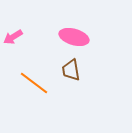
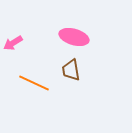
pink arrow: moved 6 px down
orange line: rotated 12 degrees counterclockwise
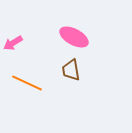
pink ellipse: rotated 12 degrees clockwise
orange line: moved 7 px left
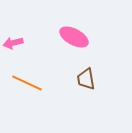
pink arrow: rotated 18 degrees clockwise
brown trapezoid: moved 15 px right, 9 px down
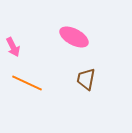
pink arrow: moved 4 px down; rotated 102 degrees counterclockwise
brown trapezoid: rotated 20 degrees clockwise
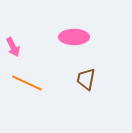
pink ellipse: rotated 28 degrees counterclockwise
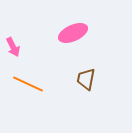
pink ellipse: moved 1 px left, 4 px up; rotated 24 degrees counterclockwise
orange line: moved 1 px right, 1 px down
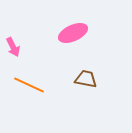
brown trapezoid: rotated 90 degrees clockwise
orange line: moved 1 px right, 1 px down
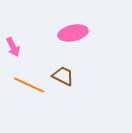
pink ellipse: rotated 12 degrees clockwise
brown trapezoid: moved 23 px left, 3 px up; rotated 15 degrees clockwise
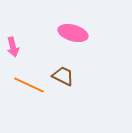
pink ellipse: rotated 28 degrees clockwise
pink arrow: rotated 12 degrees clockwise
